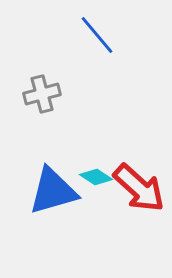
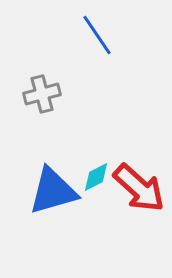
blue line: rotated 6 degrees clockwise
cyan diamond: rotated 60 degrees counterclockwise
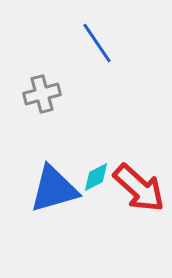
blue line: moved 8 px down
blue triangle: moved 1 px right, 2 px up
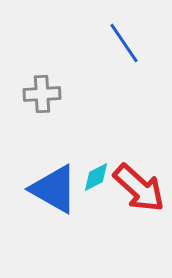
blue line: moved 27 px right
gray cross: rotated 12 degrees clockwise
blue triangle: rotated 46 degrees clockwise
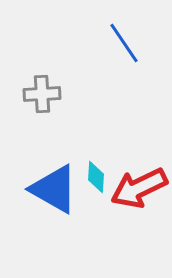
cyan diamond: rotated 60 degrees counterclockwise
red arrow: rotated 112 degrees clockwise
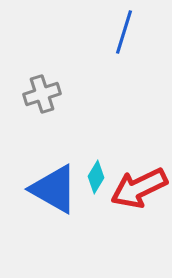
blue line: moved 11 px up; rotated 51 degrees clockwise
gray cross: rotated 15 degrees counterclockwise
cyan diamond: rotated 28 degrees clockwise
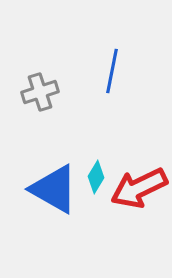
blue line: moved 12 px left, 39 px down; rotated 6 degrees counterclockwise
gray cross: moved 2 px left, 2 px up
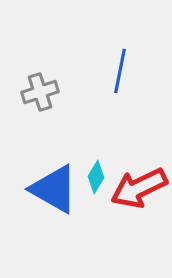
blue line: moved 8 px right
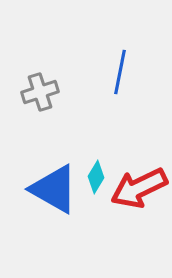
blue line: moved 1 px down
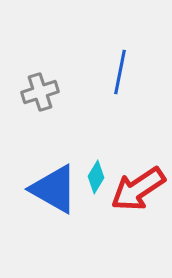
red arrow: moved 1 px left, 1 px down; rotated 8 degrees counterclockwise
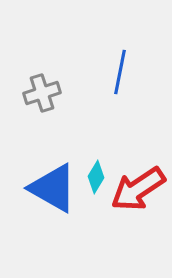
gray cross: moved 2 px right, 1 px down
blue triangle: moved 1 px left, 1 px up
